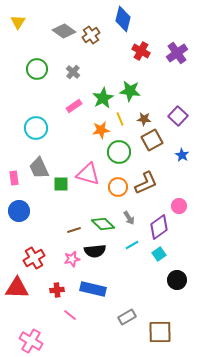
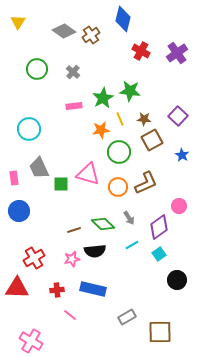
pink rectangle at (74, 106): rotated 28 degrees clockwise
cyan circle at (36, 128): moved 7 px left, 1 px down
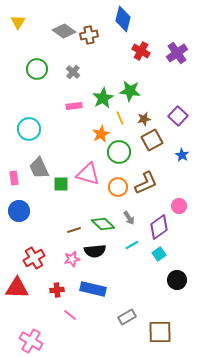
brown cross at (91, 35): moved 2 px left; rotated 24 degrees clockwise
yellow line at (120, 119): moved 1 px up
brown star at (144, 119): rotated 16 degrees counterclockwise
orange star at (101, 130): moved 4 px down; rotated 18 degrees counterclockwise
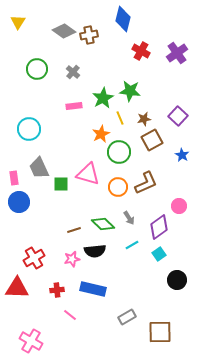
blue circle at (19, 211): moved 9 px up
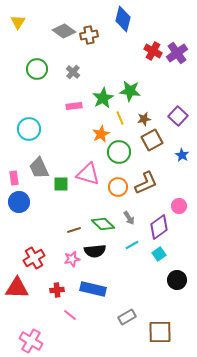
red cross at (141, 51): moved 12 px right
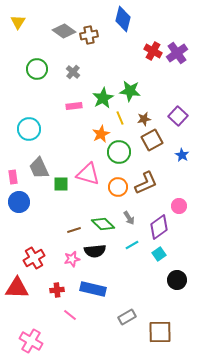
pink rectangle at (14, 178): moved 1 px left, 1 px up
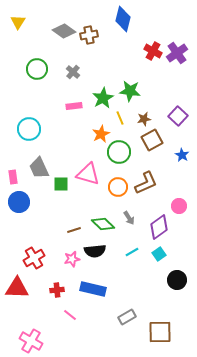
cyan line at (132, 245): moved 7 px down
